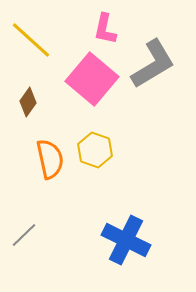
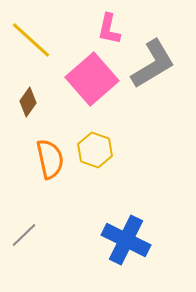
pink L-shape: moved 4 px right
pink square: rotated 9 degrees clockwise
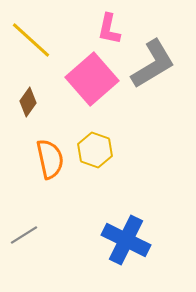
gray line: rotated 12 degrees clockwise
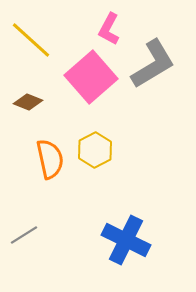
pink L-shape: rotated 16 degrees clockwise
pink square: moved 1 px left, 2 px up
brown diamond: rotated 76 degrees clockwise
yellow hexagon: rotated 12 degrees clockwise
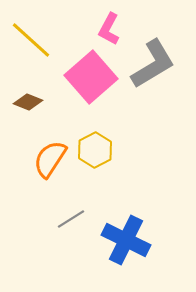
orange semicircle: rotated 135 degrees counterclockwise
gray line: moved 47 px right, 16 px up
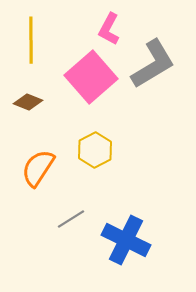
yellow line: rotated 48 degrees clockwise
orange semicircle: moved 12 px left, 9 px down
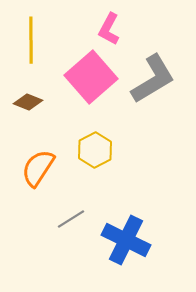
gray L-shape: moved 15 px down
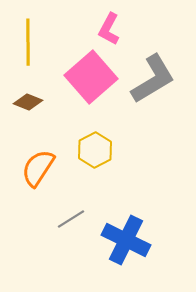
yellow line: moved 3 px left, 2 px down
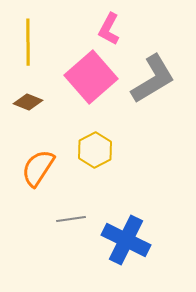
gray line: rotated 24 degrees clockwise
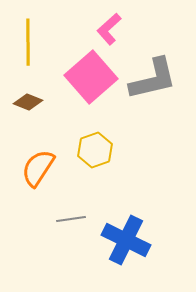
pink L-shape: rotated 20 degrees clockwise
gray L-shape: rotated 18 degrees clockwise
yellow hexagon: rotated 8 degrees clockwise
